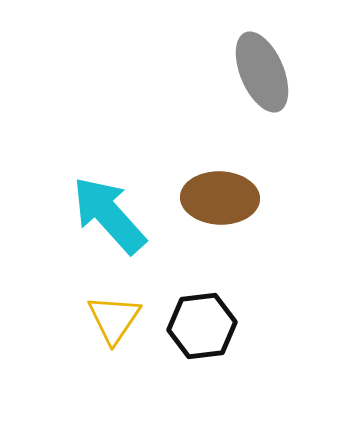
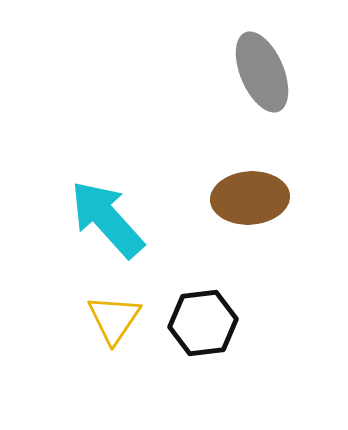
brown ellipse: moved 30 px right; rotated 6 degrees counterclockwise
cyan arrow: moved 2 px left, 4 px down
black hexagon: moved 1 px right, 3 px up
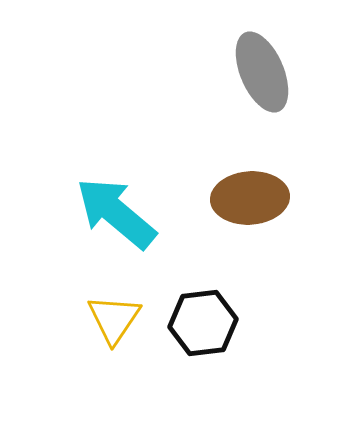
cyan arrow: moved 9 px right, 6 px up; rotated 8 degrees counterclockwise
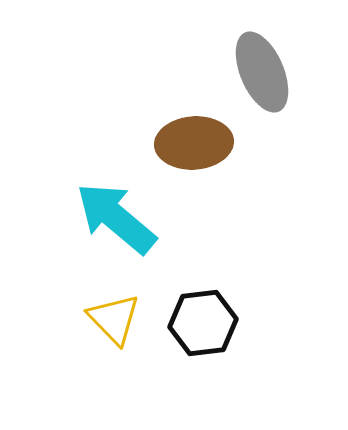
brown ellipse: moved 56 px left, 55 px up
cyan arrow: moved 5 px down
yellow triangle: rotated 18 degrees counterclockwise
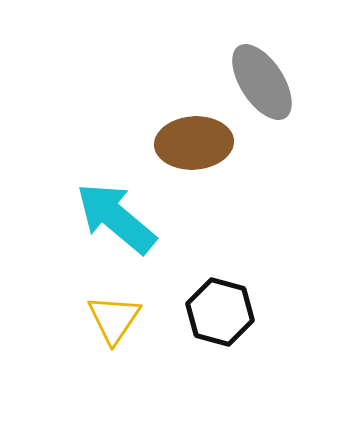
gray ellipse: moved 10 px down; rotated 10 degrees counterclockwise
yellow triangle: rotated 18 degrees clockwise
black hexagon: moved 17 px right, 11 px up; rotated 22 degrees clockwise
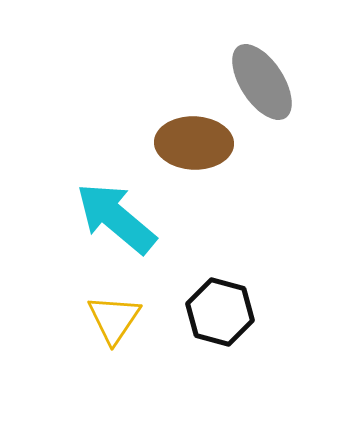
brown ellipse: rotated 6 degrees clockwise
